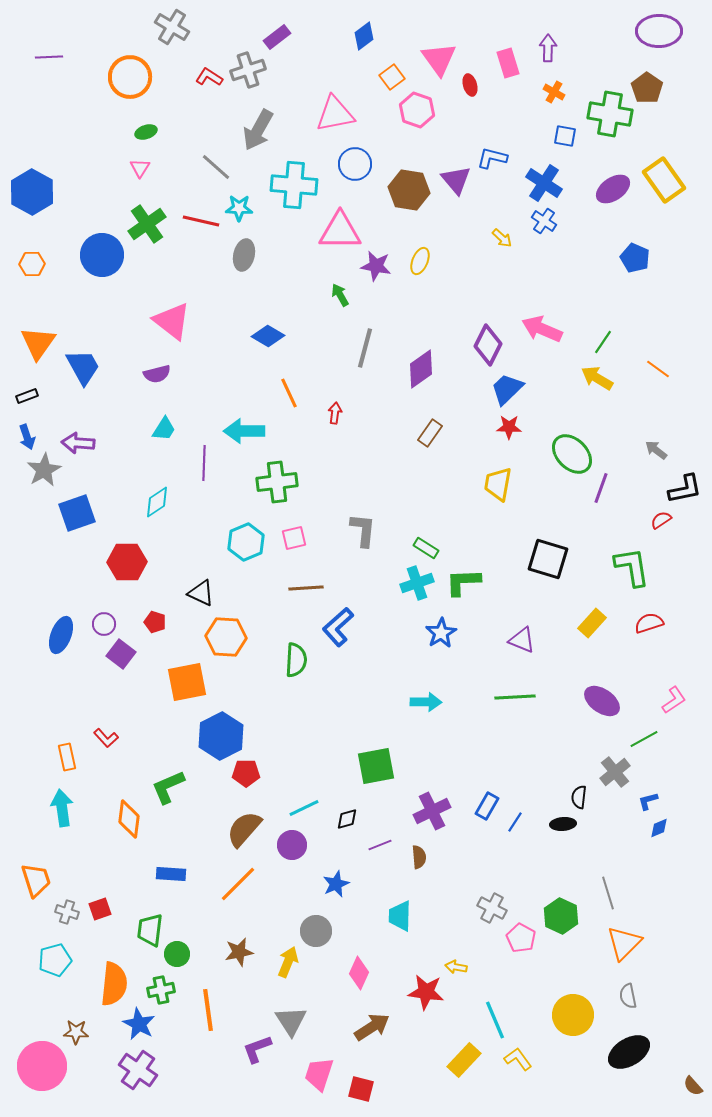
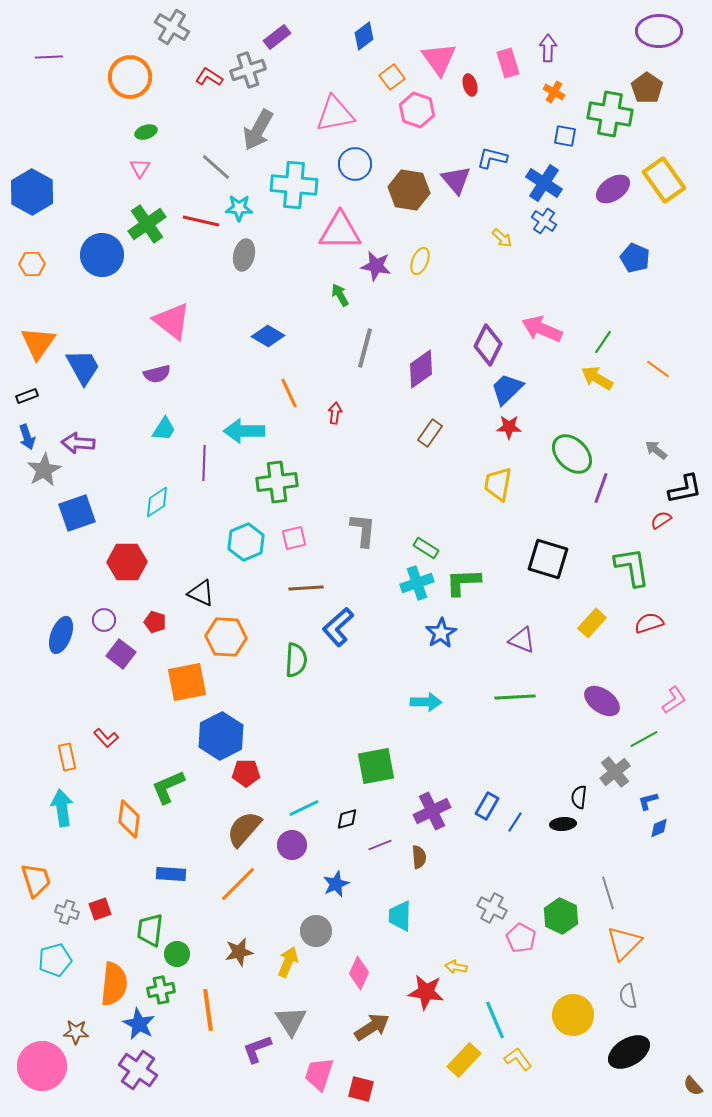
purple circle at (104, 624): moved 4 px up
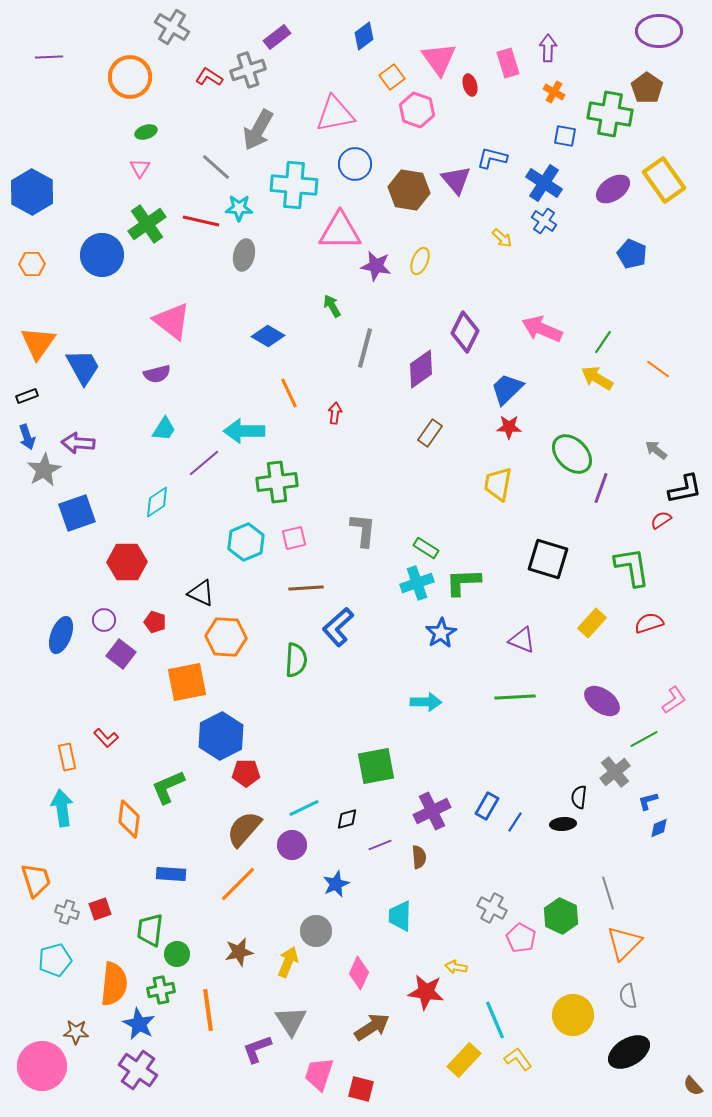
blue pentagon at (635, 258): moved 3 px left, 4 px up
green arrow at (340, 295): moved 8 px left, 11 px down
purple diamond at (488, 345): moved 23 px left, 13 px up
purple line at (204, 463): rotated 48 degrees clockwise
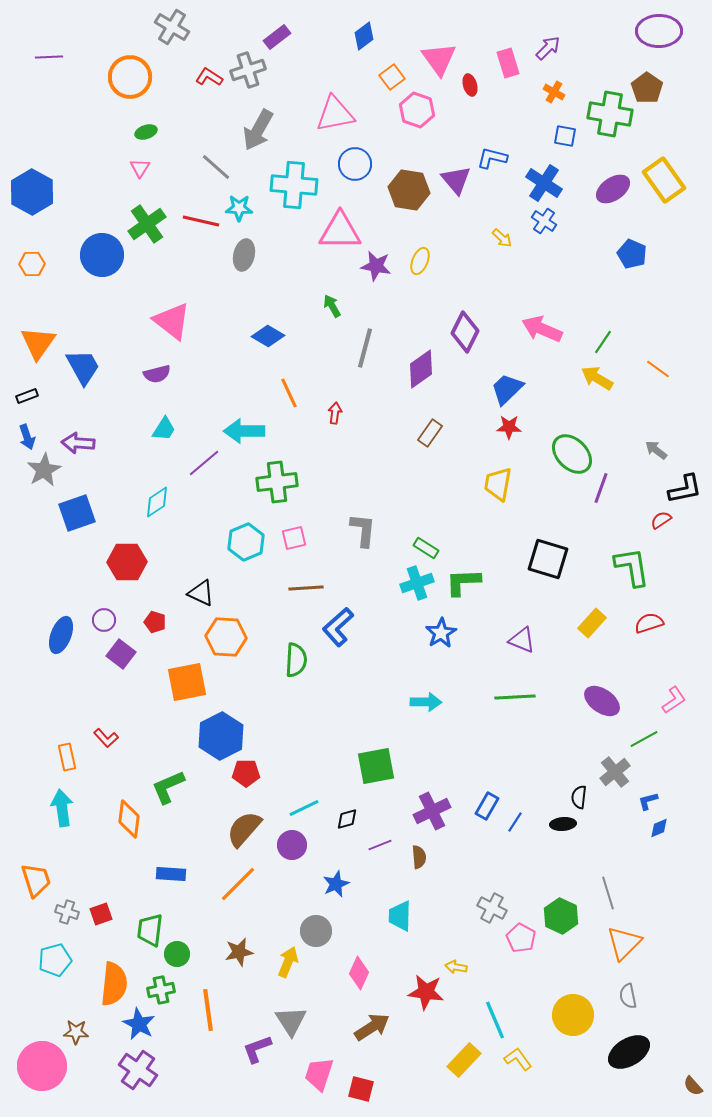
purple arrow at (548, 48): rotated 44 degrees clockwise
red square at (100, 909): moved 1 px right, 5 px down
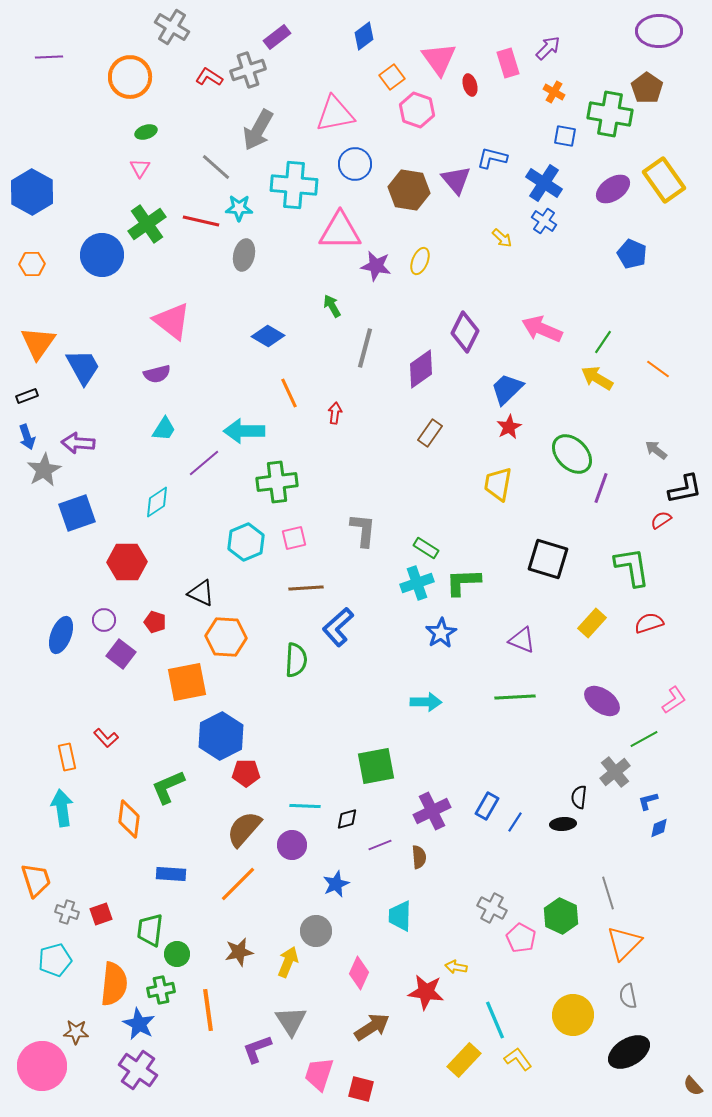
red star at (509, 427): rotated 30 degrees counterclockwise
cyan line at (304, 808): moved 1 px right, 2 px up; rotated 28 degrees clockwise
